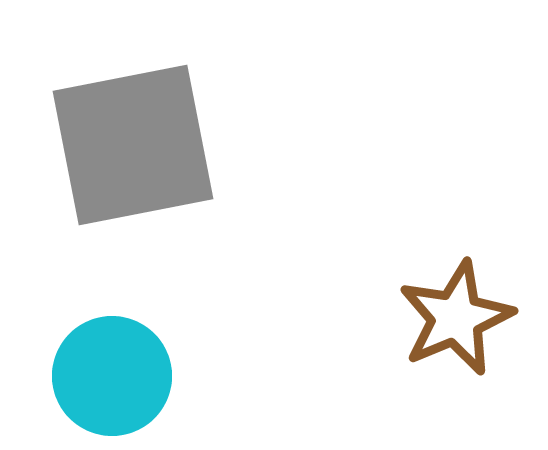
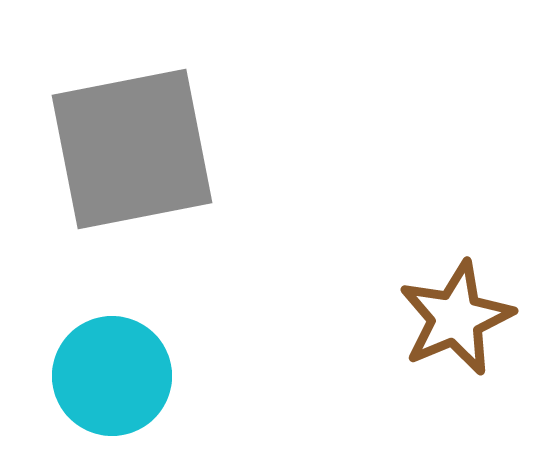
gray square: moved 1 px left, 4 px down
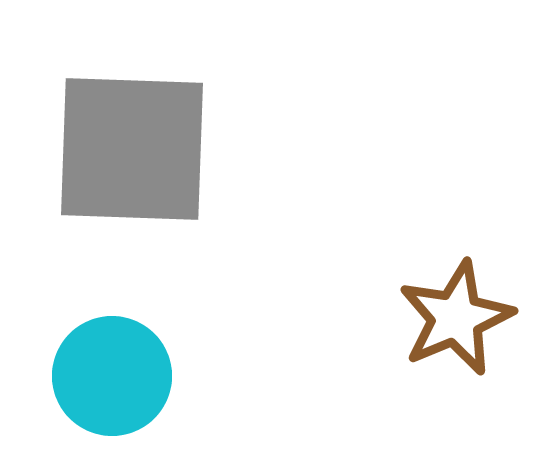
gray square: rotated 13 degrees clockwise
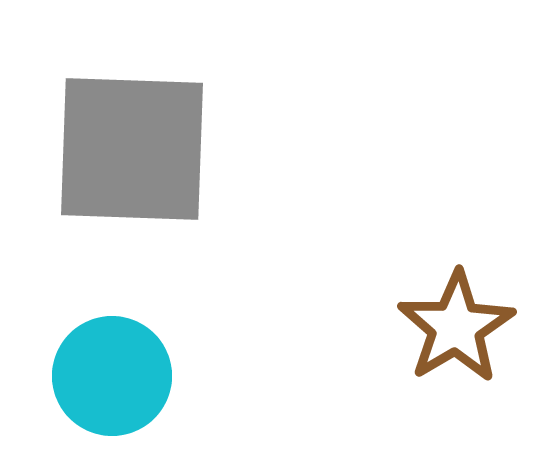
brown star: moved 9 px down; rotated 8 degrees counterclockwise
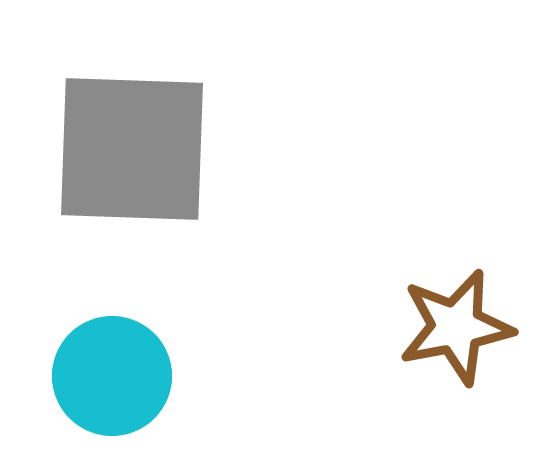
brown star: rotated 20 degrees clockwise
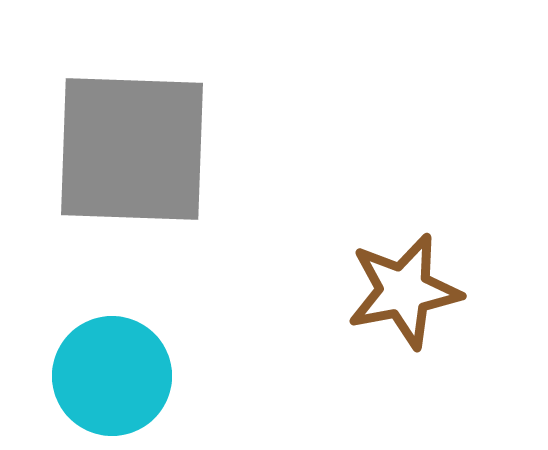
brown star: moved 52 px left, 36 px up
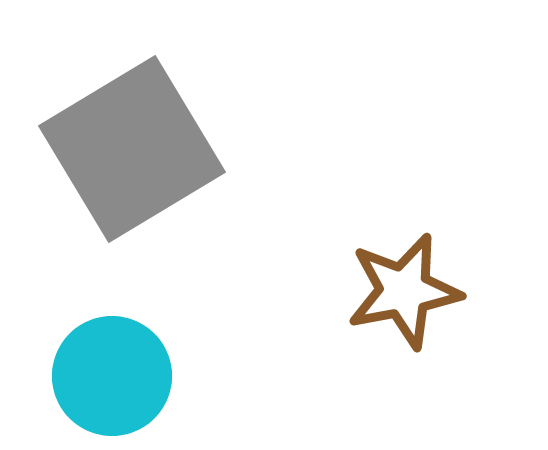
gray square: rotated 33 degrees counterclockwise
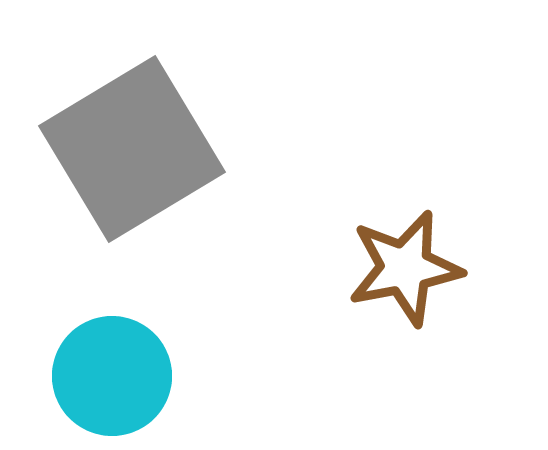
brown star: moved 1 px right, 23 px up
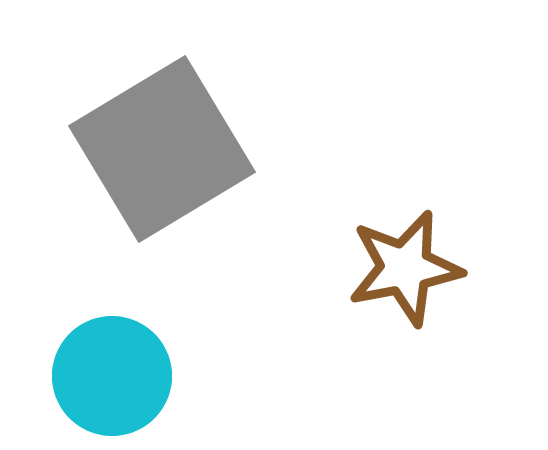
gray square: moved 30 px right
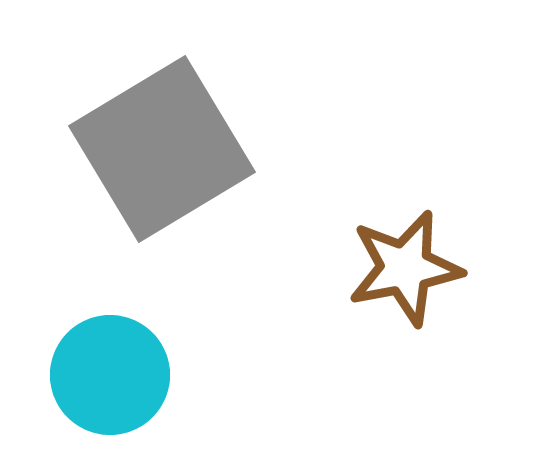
cyan circle: moved 2 px left, 1 px up
